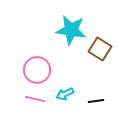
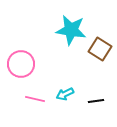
pink circle: moved 16 px left, 6 px up
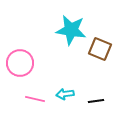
brown square: rotated 10 degrees counterclockwise
pink circle: moved 1 px left, 1 px up
cyan arrow: rotated 18 degrees clockwise
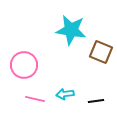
brown square: moved 1 px right, 3 px down
pink circle: moved 4 px right, 2 px down
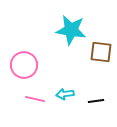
brown square: rotated 15 degrees counterclockwise
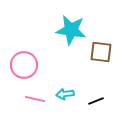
black line: rotated 14 degrees counterclockwise
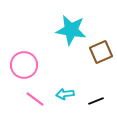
brown square: rotated 30 degrees counterclockwise
pink line: rotated 24 degrees clockwise
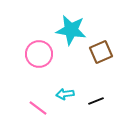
pink circle: moved 15 px right, 11 px up
pink line: moved 3 px right, 9 px down
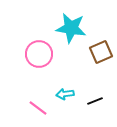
cyan star: moved 2 px up
black line: moved 1 px left
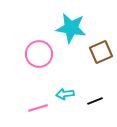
pink line: rotated 54 degrees counterclockwise
